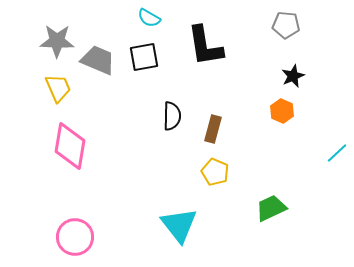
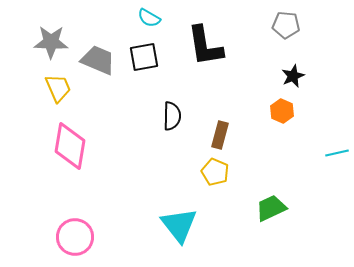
gray star: moved 6 px left, 1 px down
brown rectangle: moved 7 px right, 6 px down
cyan line: rotated 30 degrees clockwise
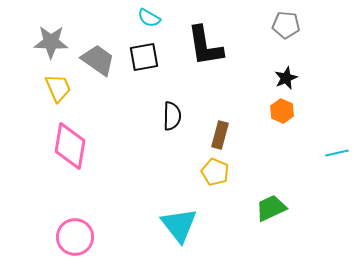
gray trapezoid: rotated 12 degrees clockwise
black star: moved 7 px left, 2 px down
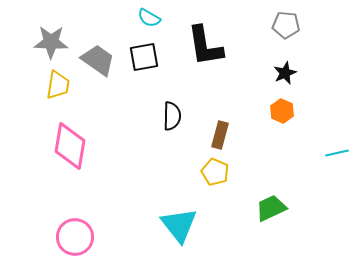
black star: moved 1 px left, 5 px up
yellow trapezoid: moved 3 px up; rotated 32 degrees clockwise
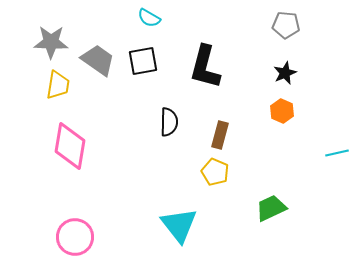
black L-shape: moved 21 px down; rotated 24 degrees clockwise
black square: moved 1 px left, 4 px down
black semicircle: moved 3 px left, 6 px down
